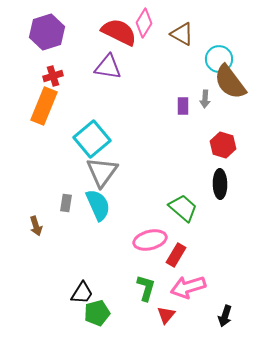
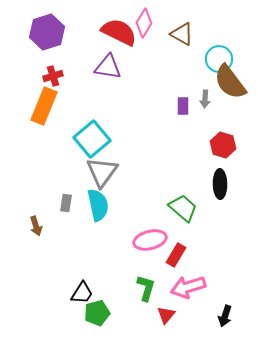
cyan semicircle: rotated 12 degrees clockwise
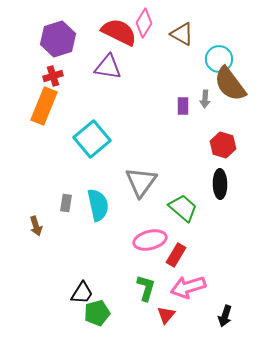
purple hexagon: moved 11 px right, 7 px down
brown semicircle: moved 2 px down
gray triangle: moved 39 px right, 10 px down
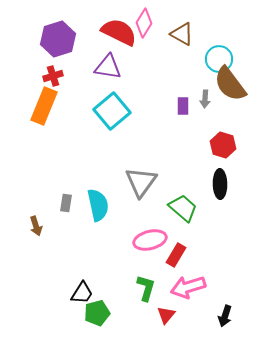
cyan square: moved 20 px right, 28 px up
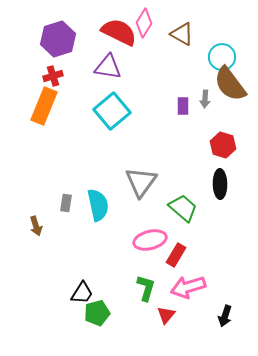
cyan circle: moved 3 px right, 2 px up
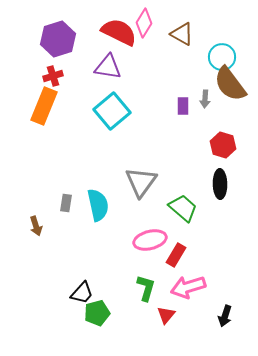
black trapezoid: rotated 10 degrees clockwise
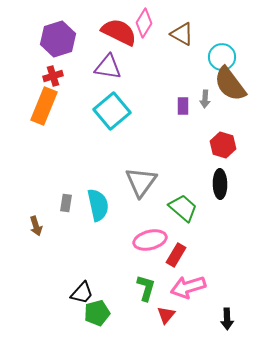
black arrow: moved 2 px right, 3 px down; rotated 20 degrees counterclockwise
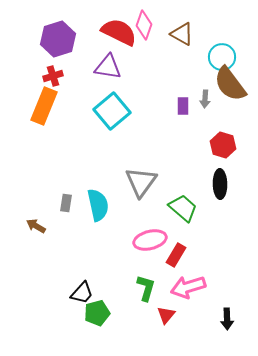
pink diamond: moved 2 px down; rotated 12 degrees counterclockwise
brown arrow: rotated 138 degrees clockwise
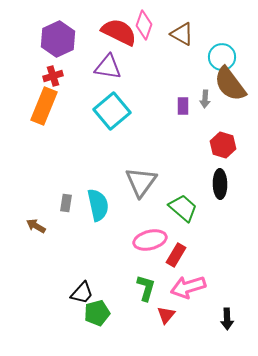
purple hexagon: rotated 8 degrees counterclockwise
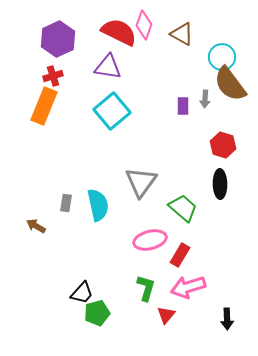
red rectangle: moved 4 px right
